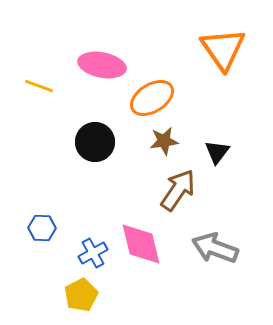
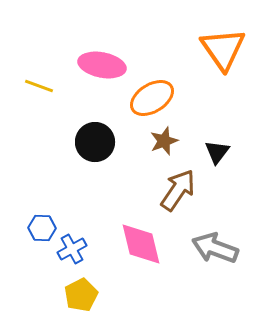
brown star: rotated 12 degrees counterclockwise
blue cross: moved 21 px left, 4 px up
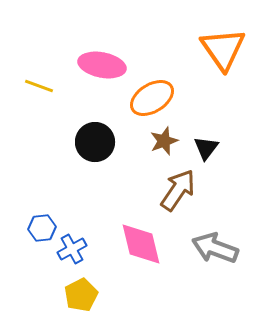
black triangle: moved 11 px left, 4 px up
blue hexagon: rotated 8 degrees counterclockwise
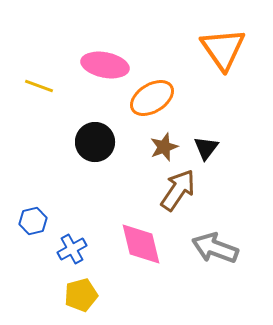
pink ellipse: moved 3 px right
brown star: moved 6 px down
blue hexagon: moved 9 px left, 7 px up; rotated 8 degrees counterclockwise
yellow pentagon: rotated 12 degrees clockwise
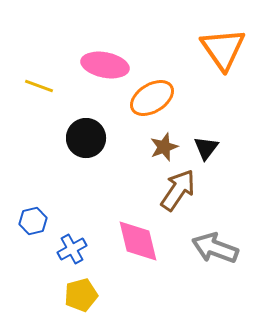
black circle: moved 9 px left, 4 px up
pink diamond: moved 3 px left, 3 px up
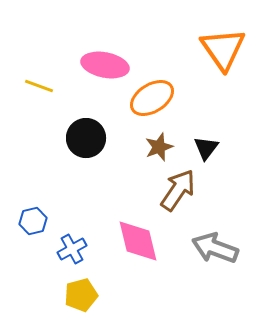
brown star: moved 5 px left
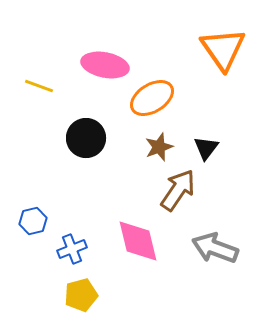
blue cross: rotated 8 degrees clockwise
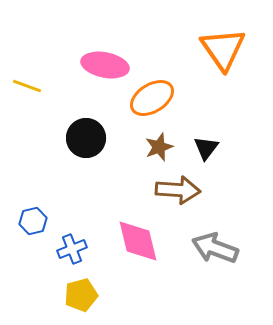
yellow line: moved 12 px left
brown arrow: rotated 60 degrees clockwise
